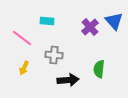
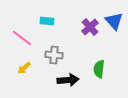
yellow arrow: rotated 24 degrees clockwise
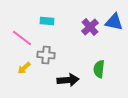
blue triangle: moved 1 px down; rotated 36 degrees counterclockwise
gray cross: moved 8 px left
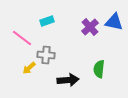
cyan rectangle: rotated 24 degrees counterclockwise
yellow arrow: moved 5 px right
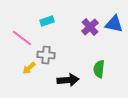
blue triangle: moved 2 px down
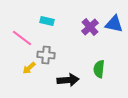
cyan rectangle: rotated 32 degrees clockwise
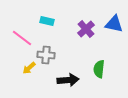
purple cross: moved 4 px left, 2 px down
